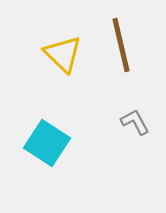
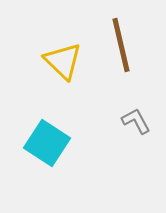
yellow triangle: moved 7 px down
gray L-shape: moved 1 px right, 1 px up
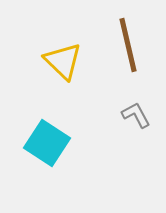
brown line: moved 7 px right
gray L-shape: moved 6 px up
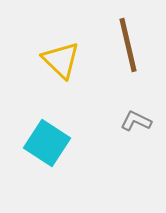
yellow triangle: moved 2 px left, 1 px up
gray L-shape: moved 6 px down; rotated 36 degrees counterclockwise
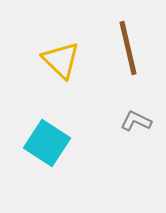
brown line: moved 3 px down
